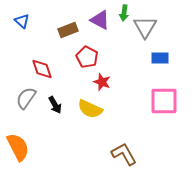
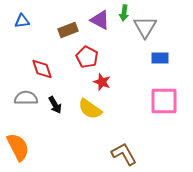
blue triangle: rotated 49 degrees counterclockwise
gray semicircle: rotated 55 degrees clockwise
yellow semicircle: rotated 10 degrees clockwise
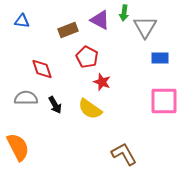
blue triangle: rotated 14 degrees clockwise
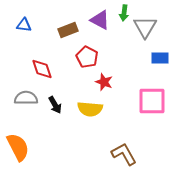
blue triangle: moved 2 px right, 4 px down
red star: moved 2 px right
pink square: moved 12 px left
yellow semicircle: rotated 30 degrees counterclockwise
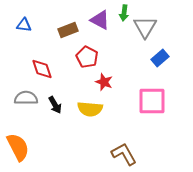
blue rectangle: rotated 42 degrees counterclockwise
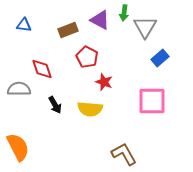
gray semicircle: moved 7 px left, 9 px up
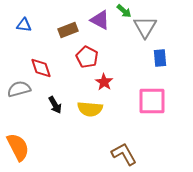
green arrow: moved 2 px up; rotated 56 degrees counterclockwise
blue rectangle: rotated 54 degrees counterclockwise
red diamond: moved 1 px left, 1 px up
red star: rotated 12 degrees clockwise
gray semicircle: rotated 15 degrees counterclockwise
